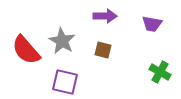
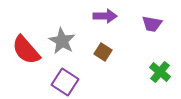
brown square: moved 2 px down; rotated 18 degrees clockwise
green cross: rotated 10 degrees clockwise
purple square: rotated 20 degrees clockwise
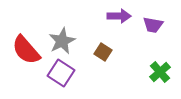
purple arrow: moved 14 px right
purple trapezoid: moved 1 px right, 1 px down
gray star: rotated 16 degrees clockwise
green cross: rotated 10 degrees clockwise
purple square: moved 4 px left, 9 px up
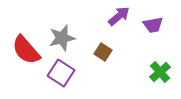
purple arrow: rotated 40 degrees counterclockwise
purple trapezoid: rotated 20 degrees counterclockwise
gray star: moved 3 px up; rotated 12 degrees clockwise
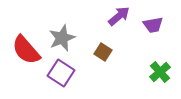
gray star: rotated 8 degrees counterclockwise
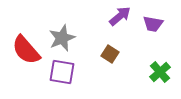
purple arrow: moved 1 px right
purple trapezoid: moved 1 px up; rotated 20 degrees clockwise
brown square: moved 7 px right, 2 px down
purple square: moved 1 px right, 1 px up; rotated 24 degrees counterclockwise
